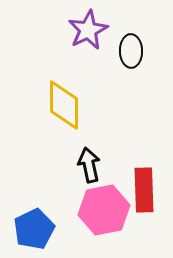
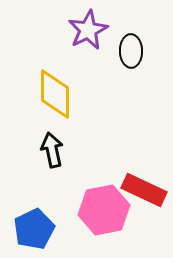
yellow diamond: moved 9 px left, 11 px up
black arrow: moved 37 px left, 15 px up
red rectangle: rotated 63 degrees counterclockwise
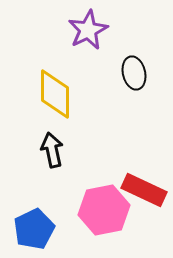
black ellipse: moved 3 px right, 22 px down; rotated 12 degrees counterclockwise
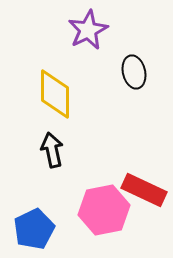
black ellipse: moved 1 px up
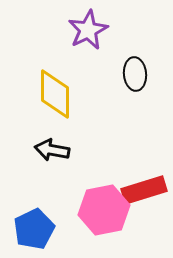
black ellipse: moved 1 px right, 2 px down; rotated 8 degrees clockwise
black arrow: rotated 68 degrees counterclockwise
red rectangle: rotated 42 degrees counterclockwise
